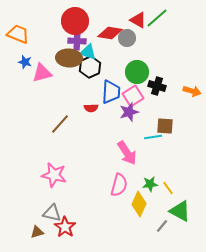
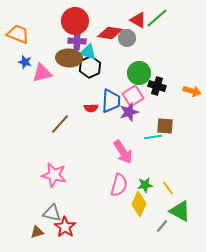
green circle: moved 2 px right, 1 px down
blue trapezoid: moved 9 px down
pink arrow: moved 4 px left, 1 px up
green star: moved 5 px left, 1 px down
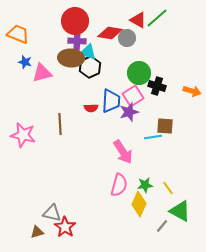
brown ellipse: moved 2 px right
brown line: rotated 45 degrees counterclockwise
pink star: moved 31 px left, 40 px up
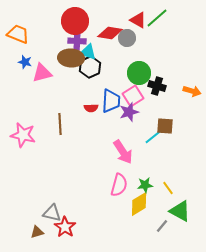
cyan line: rotated 30 degrees counterclockwise
yellow diamond: rotated 35 degrees clockwise
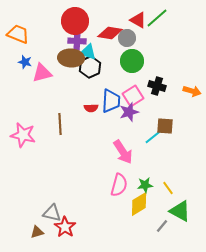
green circle: moved 7 px left, 12 px up
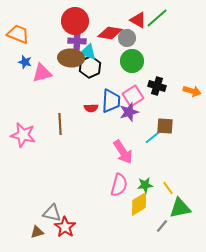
green triangle: moved 3 px up; rotated 40 degrees counterclockwise
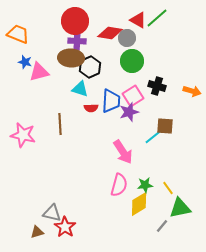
cyan triangle: moved 8 px left, 37 px down
pink triangle: moved 3 px left, 1 px up
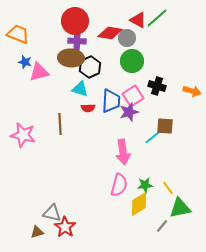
red semicircle: moved 3 px left
pink arrow: rotated 25 degrees clockwise
